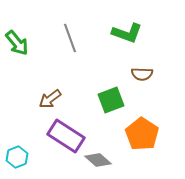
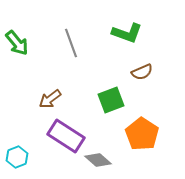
gray line: moved 1 px right, 5 px down
brown semicircle: moved 2 px up; rotated 25 degrees counterclockwise
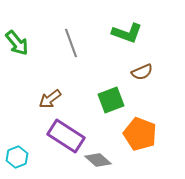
orange pentagon: moved 2 px left; rotated 12 degrees counterclockwise
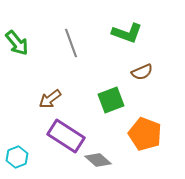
orange pentagon: moved 5 px right
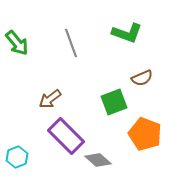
brown semicircle: moved 6 px down
green square: moved 3 px right, 2 px down
purple rectangle: rotated 12 degrees clockwise
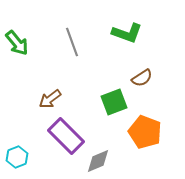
gray line: moved 1 px right, 1 px up
brown semicircle: rotated 10 degrees counterclockwise
orange pentagon: moved 2 px up
gray diamond: moved 1 px down; rotated 64 degrees counterclockwise
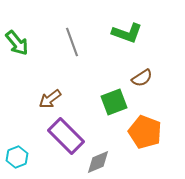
gray diamond: moved 1 px down
